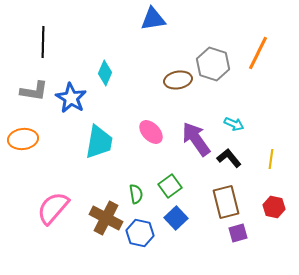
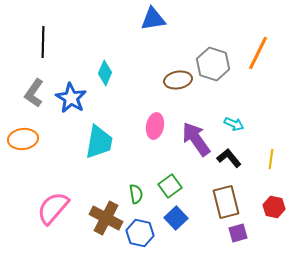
gray L-shape: moved 2 px down; rotated 116 degrees clockwise
pink ellipse: moved 4 px right, 6 px up; rotated 55 degrees clockwise
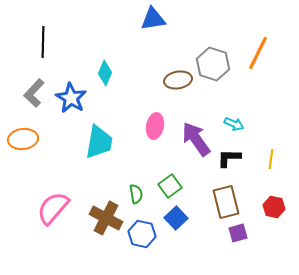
gray L-shape: rotated 8 degrees clockwise
black L-shape: rotated 50 degrees counterclockwise
blue hexagon: moved 2 px right, 1 px down
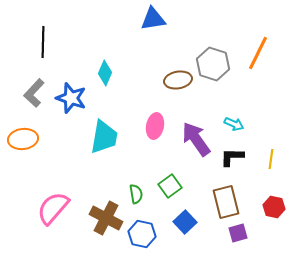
blue star: rotated 12 degrees counterclockwise
cyan trapezoid: moved 5 px right, 5 px up
black L-shape: moved 3 px right, 1 px up
blue square: moved 9 px right, 4 px down
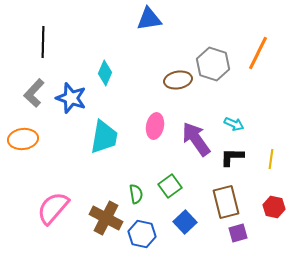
blue triangle: moved 4 px left
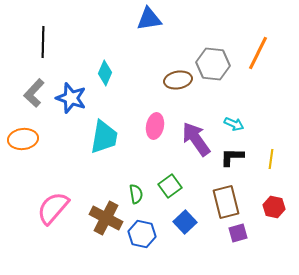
gray hexagon: rotated 12 degrees counterclockwise
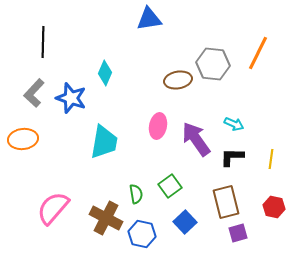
pink ellipse: moved 3 px right
cyan trapezoid: moved 5 px down
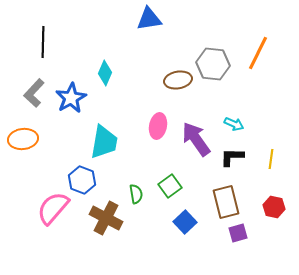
blue star: rotated 24 degrees clockwise
blue hexagon: moved 60 px left, 54 px up; rotated 8 degrees clockwise
